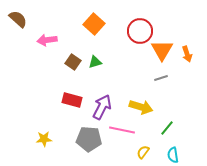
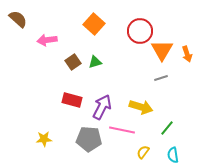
brown square: rotated 21 degrees clockwise
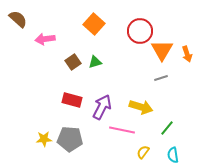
pink arrow: moved 2 px left, 1 px up
gray pentagon: moved 19 px left
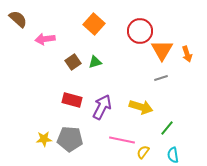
pink line: moved 10 px down
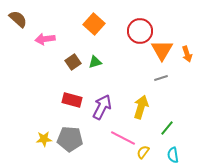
yellow arrow: rotated 90 degrees counterclockwise
pink line: moved 1 px right, 2 px up; rotated 15 degrees clockwise
